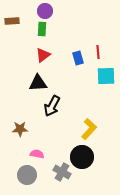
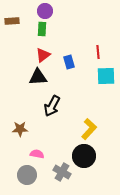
blue rectangle: moved 9 px left, 4 px down
black triangle: moved 6 px up
black circle: moved 2 px right, 1 px up
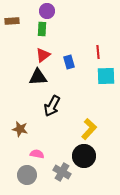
purple circle: moved 2 px right
brown star: rotated 14 degrees clockwise
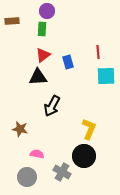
blue rectangle: moved 1 px left
yellow L-shape: rotated 20 degrees counterclockwise
gray circle: moved 2 px down
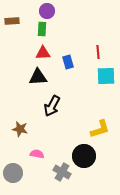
red triangle: moved 2 px up; rotated 35 degrees clockwise
yellow L-shape: moved 11 px right; rotated 50 degrees clockwise
gray circle: moved 14 px left, 4 px up
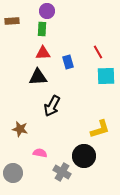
red line: rotated 24 degrees counterclockwise
pink semicircle: moved 3 px right, 1 px up
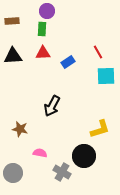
blue rectangle: rotated 72 degrees clockwise
black triangle: moved 25 px left, 21 px up
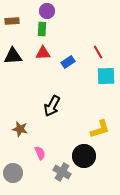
pink semicircle: rotated 56 degrees clockwise
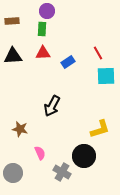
red line: moved 1 px down
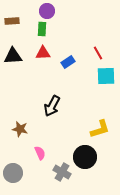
black circle: moved 1 px right, 1 px down
